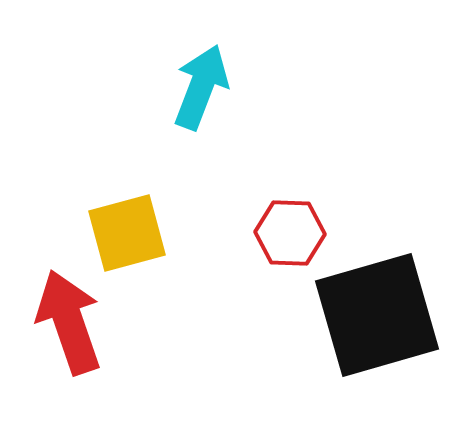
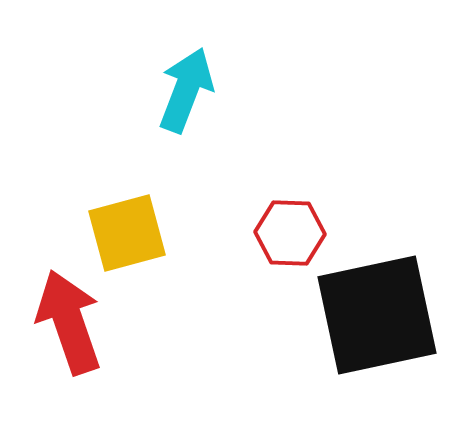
cyan arrow: moved 15 px left, 3 px down
black square: rotated 4 degrees clockwise
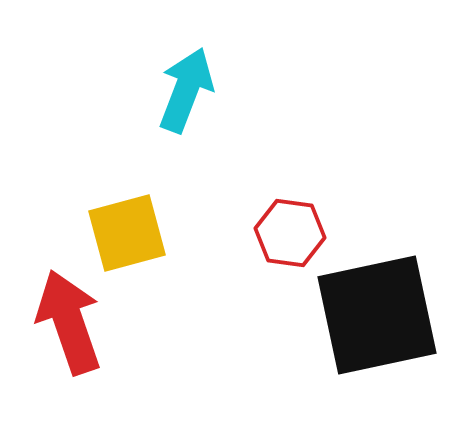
red hexagon: rotated 6 degrees clockwise
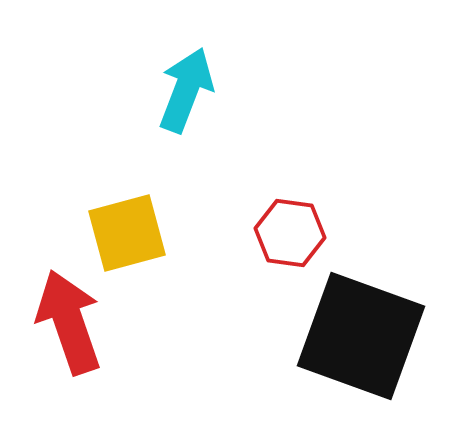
black square: moved 16 px left, 21 px down; rotated 32 degrees clockwise
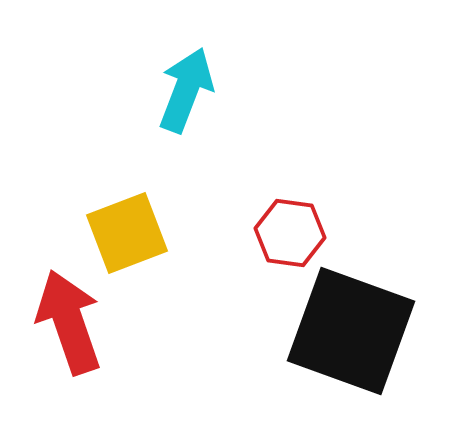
yellow square: rotated 6 degrees counterclockwise
black square: moved 10 px left, 5 px up
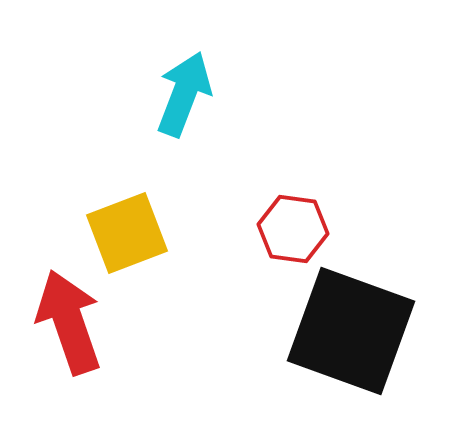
cyan arrow: moved 2 px left, 4 px down
red hexagon: moved 3 px right, 4 px up
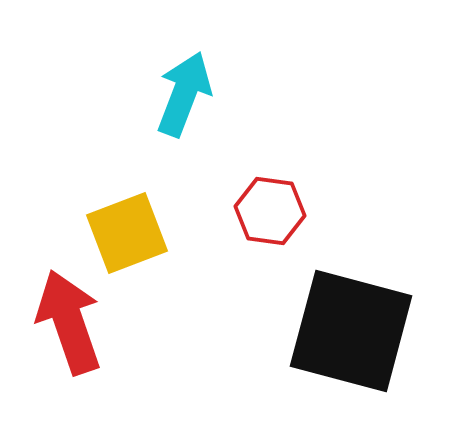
red hexagon: moved 23 px left, 18 px up
black square: rotated 5 degrees counterclockwise
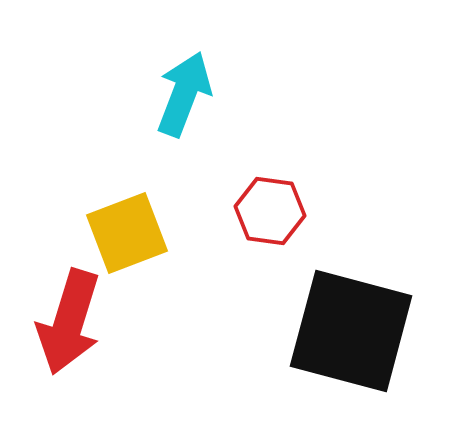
red arrow: rotated 144 degrees counterclockwise
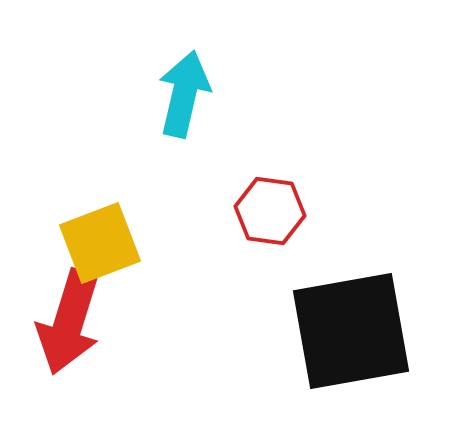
cyan arrow: rotated 8 degrees counterclockwise
yellow square: moved 27 px left, 10 px down
black square: rotated 25 degrees counterclockwise
